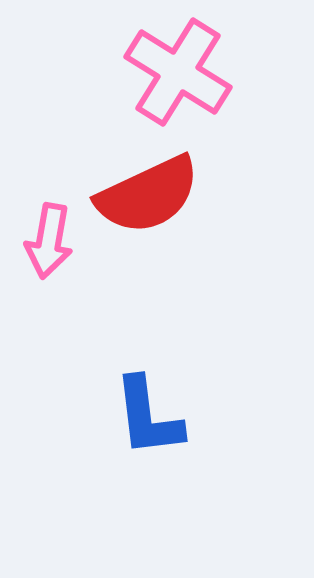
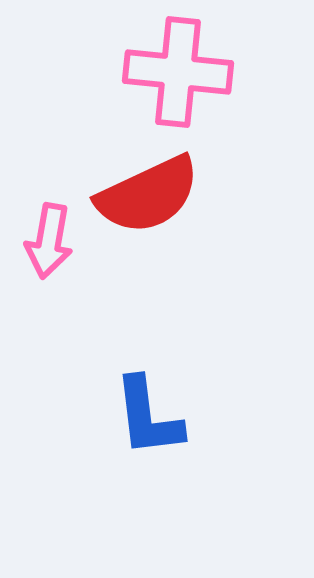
pink cross: rotated 26 degrees counterclockwise
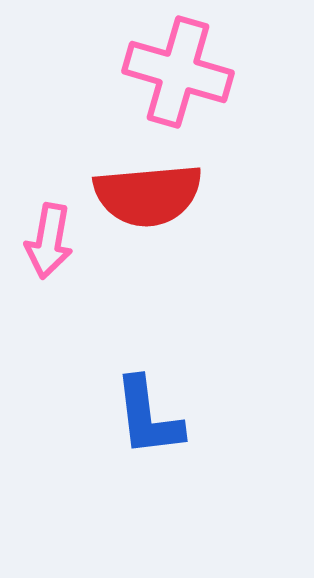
pink cross: rotated 10 degrees clockwise
red semicircle: rotated 20 degrees clockwise
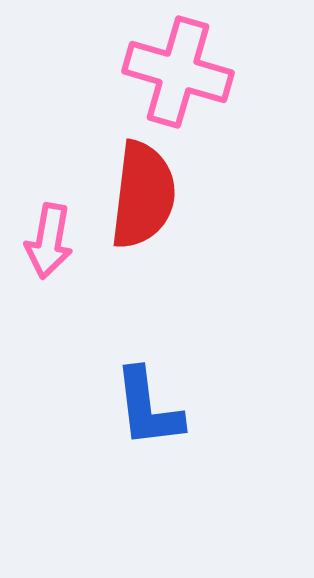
red semicircle: moved 5 px left; rotated 78 degrees counterclockwise
blue L-shape: moved 9 px up
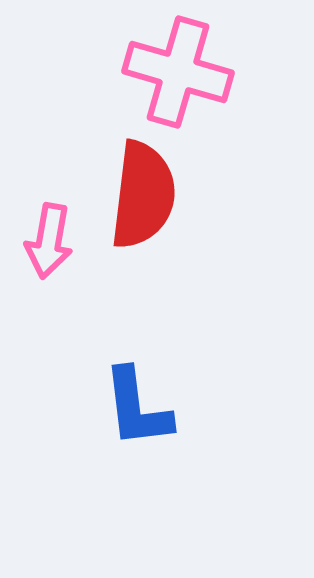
blue L-shape: moved 11 px left
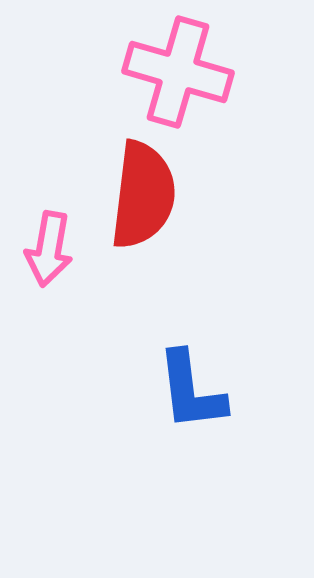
pink arrow: moved 8 px down
blue L-shape: moved 54 px right, 17 px up
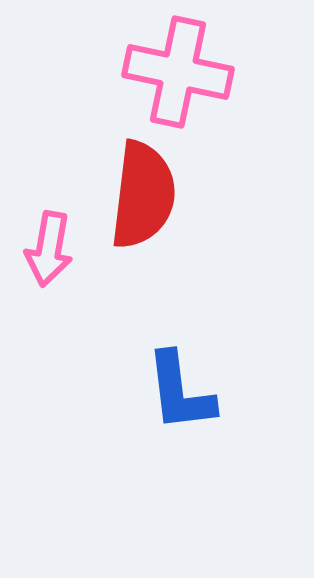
pink cross: rotated 4 degrees counterclockwise
blue L-shape: moved 11 px left, 1 px down
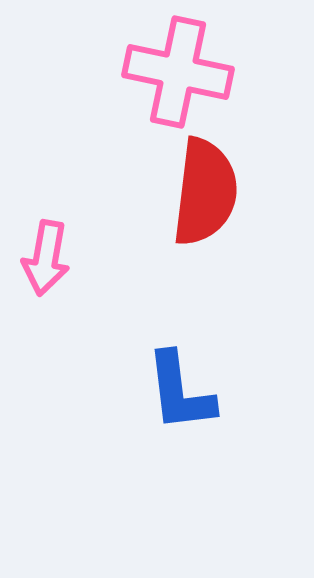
red semicircle: moved 62 px right, 3 px up
pink arrow: moved 3 px left, 9 px down
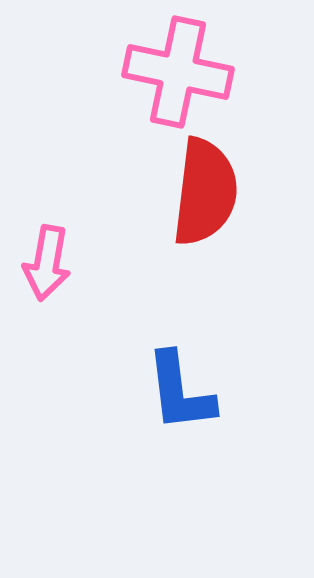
pink arrow: moved 1 px right, 5 px down
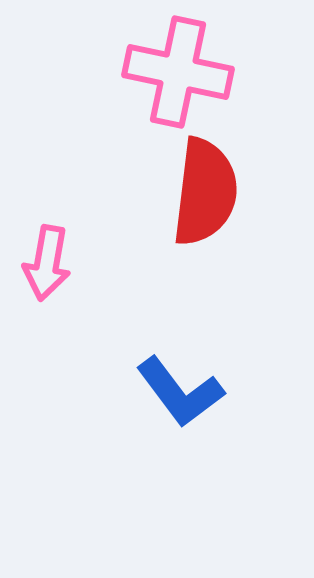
blue L-shape: rotated 30 degrees counterclockwise
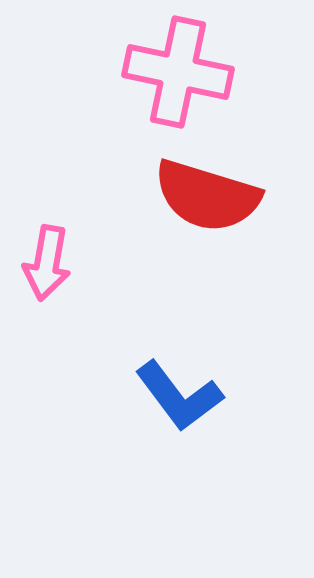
red semicircle: moved 2 px right, 4 px down; rotated 100 degrees clockwise
blue L-shape: moved 1 px left, 4 px down
